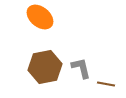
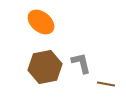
orange ellipse: moved 1 px right, 5 px down
gray L-shape: moved 5 px up
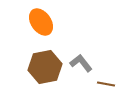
orange ellipse: rotated 16 degrees clockwise
gray L-shape: rotated 25 degrees counterclockwise
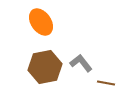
brown line: moved 1 px up
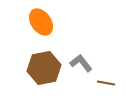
brown hexagon: moved 1 px left, 1 px down
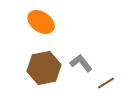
orange ellipse: rotated 20 degrees counterclockwise
brown line: rotated 42 degrees counterclockwise
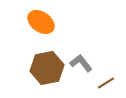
brown hexagon: moved 3 px right
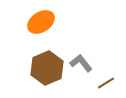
orange ellipse: rotated 68 degrees counterclockwise
brown hexagon: rotated 12 degrees counterclockwise
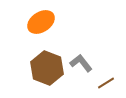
brown hexagon: rotated 16 degrees counterclockwise
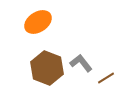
orange ellipse: moved 3 px left
brown line: moved 5 px up
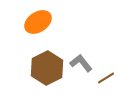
brown hexagon: rotated 12 degrees clockwise
